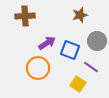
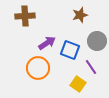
purple line: rotated 21 degrees clockwise
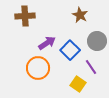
brown star: rotated 28 degrees counterclockwise
blue square: rotated 24 degrees clockwise
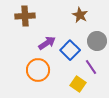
orange circle: moved 2 px down
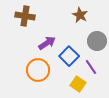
brown cross: rotated 12 degrees clockwise
blue square: moved 1 px left, 6 px down
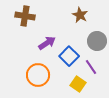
orange circle: moved 5 px down
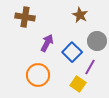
brown cross: moved 1 px down
purple arrow: rotated 30 degrees counterclockwise
blue square: moved 3 px right, 4 px up
purple line: moved 1 px left; rotated 63 degrees clockwise
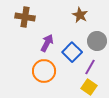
orange circle: moved 6 px right, 4 px up
yellow square: moved 11 px right, 3 px down
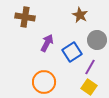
gray circle: moved 1 px up
blue square: rotated 12 degrees clockwise
orange circle: moved 11 px down
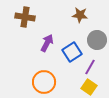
brown star: rotated 21 degrees counterclockwise
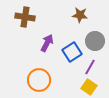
gray circle: moved 2 px left, 1 px down
orange circle: moved 5 px left, 2 px up
